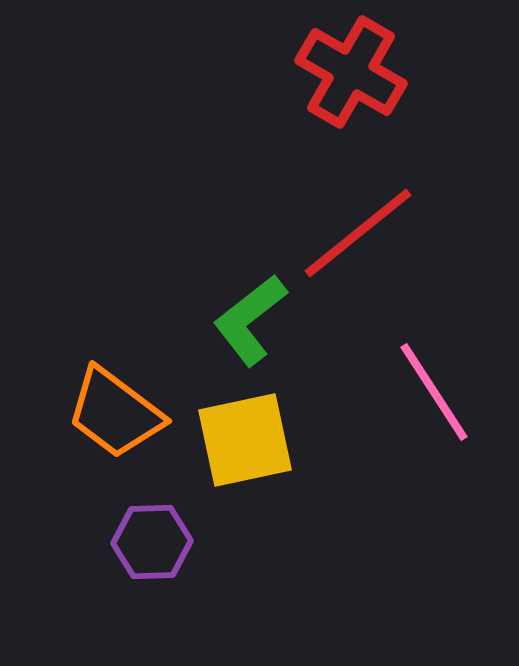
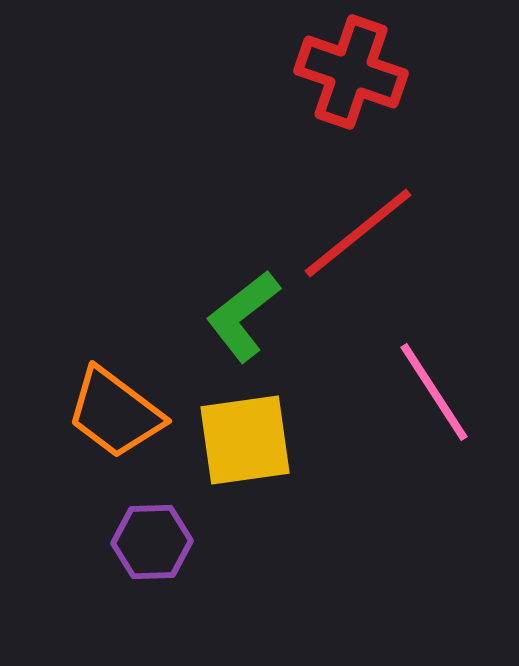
red cross: rotated 11 degrees counterclockwise
green L-shape: moved 7 px left, 4 px up
yellow square: rotated 4 degrees clockwise
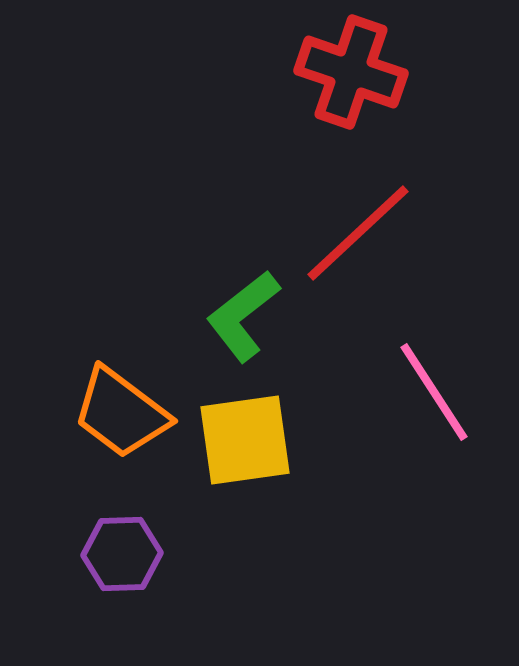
red line: rotated 4 degrees counterclockwise
orange trapezoid: moved 6 px right
purple hexagon: moved 30 px left, 12 px down
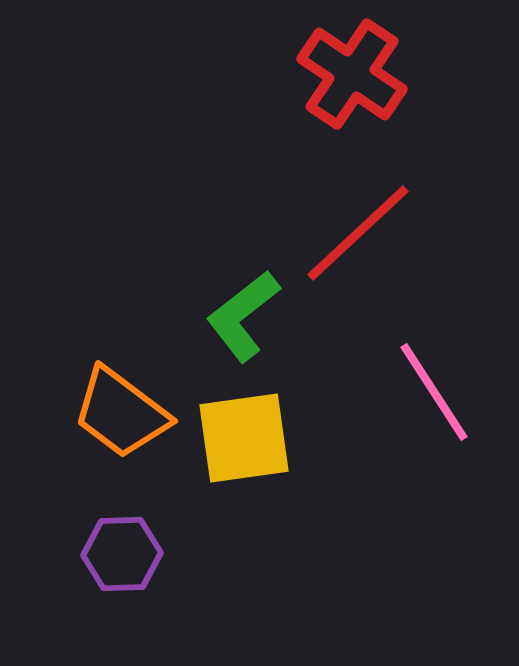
red cross: moved 1 px right, 2 px down; rotated 15 degrees clockwise
yellow square: moved 1 px left, 2 px up
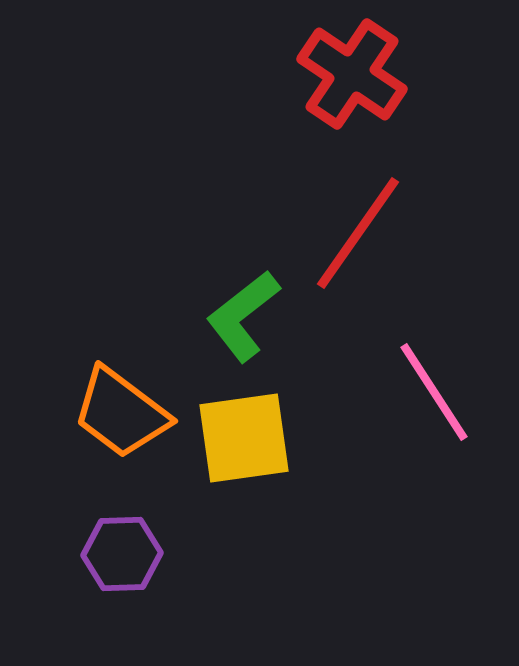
red line: rotated 12 degrees counterclockwise
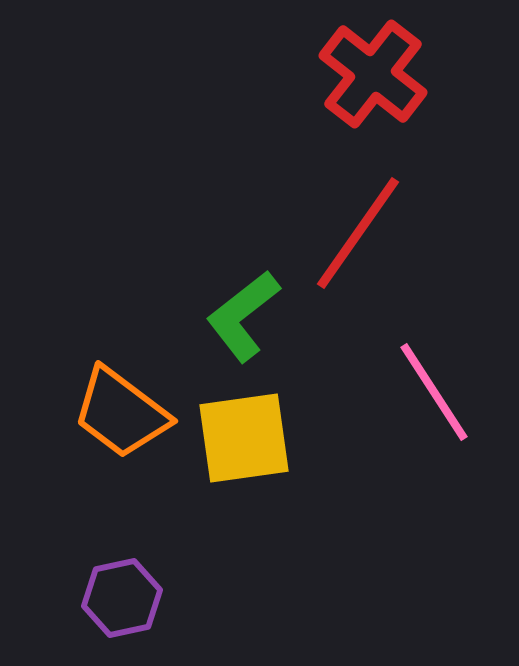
red cross: moved 21 px right; rotated 4 degrees clockwise
purple hexagon: moved 44 px down; rotated 10 degrees counterclockwise
